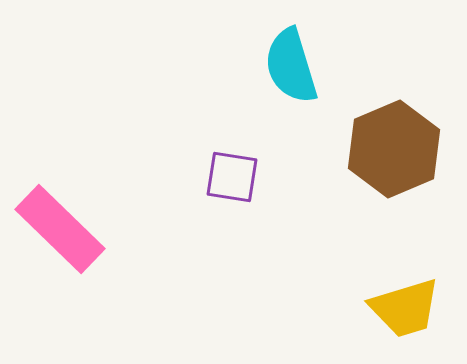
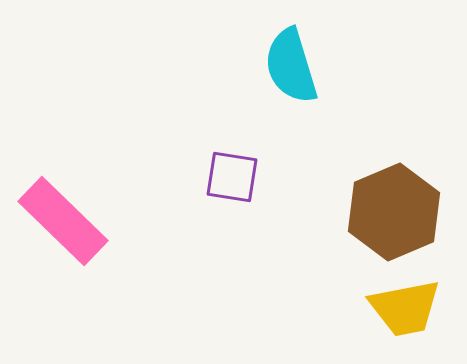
brown hexagon: moved 63 px down
pink rectangle: moved 3 px right, 8 px up
yellow trapezoid: rotated 6 degrees clockwise
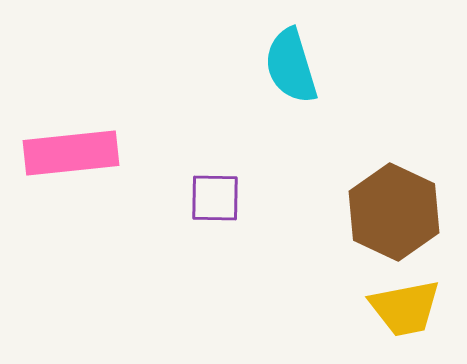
purple square: moved 17 px left, 21 px down; rotated 8 degrees counterclockwise
brown hexagon: rotated 12 degrees counterclockwise
pink rectangle: moved 8 px right, 68 px up; rotated 50 degrees counterclockwise
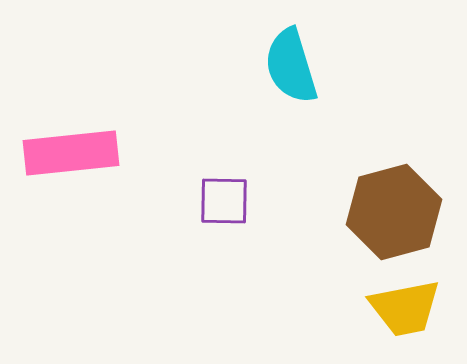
purple square: moved 9 px right, 3 px down
brown hexagon: rotated 20 degrees clockwise
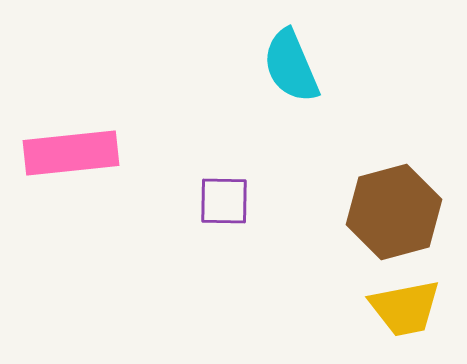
cyan semicircle: rotated 6 degrees counterclockwise
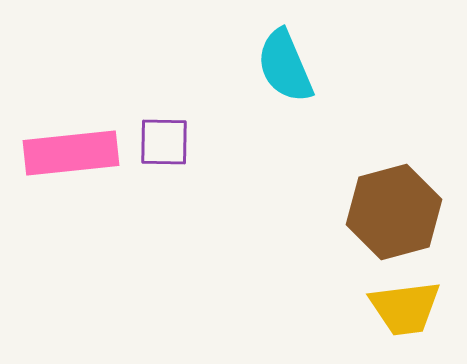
cyan semicircle: moved 6 px left
purple square: moved 60 px left, 59 px up
yellow trapezoid: rotated 4 degrees clockwise
